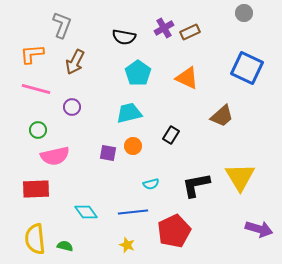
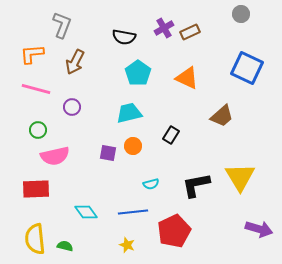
gray circle: moved 3 px left, 1 px down
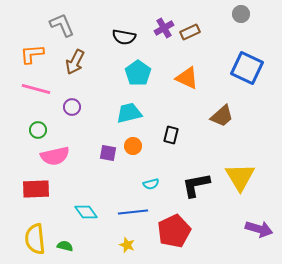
gray L-shape: rotated 44 degrees counterclockwise
black rectangle: rotated 18 degrees counterclockwise
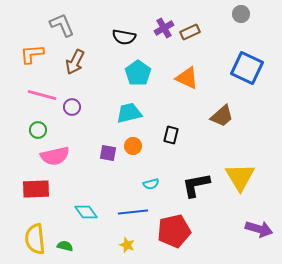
pink line: moved 6 px right, 6 px down
red pentagon: rotated 12 degrees clockwise
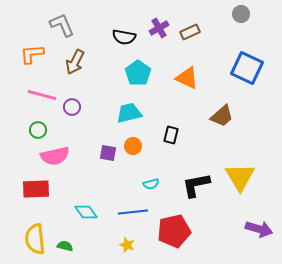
purple cross: moved 5 px left
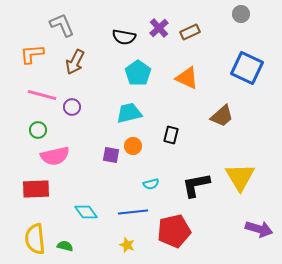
purple cross: rotated 12 degrees counterclockwise
purple square: moved 3 px right, 2 px down
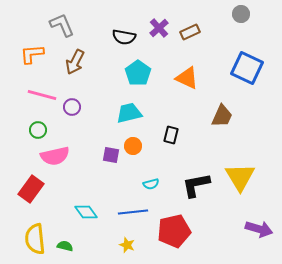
brown trapezoid: rotated 25 degrees counterclockwise
red rectangle: moved 5 px left; rotated 52 degrees counterclockwise
